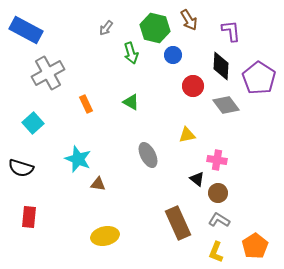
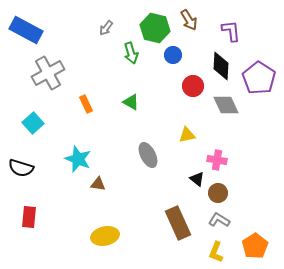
gray diamond: rotated 12 degrees clockwise
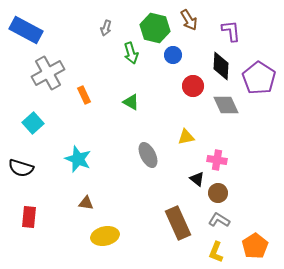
gray arrow: rotated 21 degrees counterclockwise
orange rectangle: moved 2 px left, 9 px up
yellow triangle: moved 1 px left, 2 px down
brown triangle: moved 12 px left, 19 px down
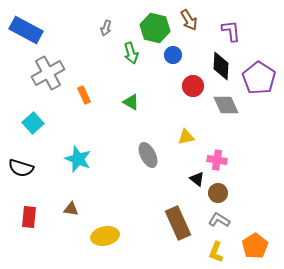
brown triangle: moved 15 px left, 6 px down
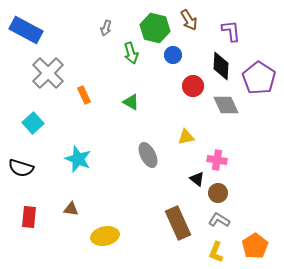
gray cross: rotated 16 degrees counterclockwise
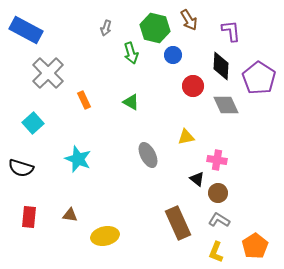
orange rectangle: moved 5 px down
brown triangle: moved 1 px left, 6 px down
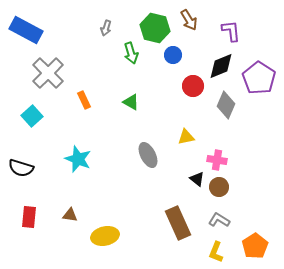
black diamond: rotated 64 degrees clockwise
gray diamond: rotated 48 degrees clockwise
cyan square: moved 1 px left, 7 px up
brown circle: moved 1 px right, 6 px up
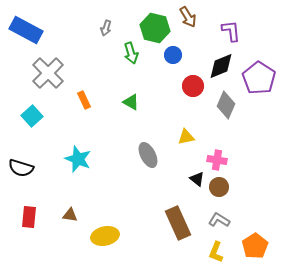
brown arrow: moved 1 px left, 3 px up
